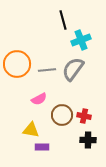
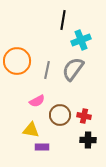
black line: rotated 24 degrees clockwise
orange circle: moved 3 px up
gray line: rotated 72 degrees counterclockwise
pink semicircle: moved 2 px left, 2 px down
brown circle: moved 2 px left
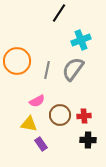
black line: moved 4 px left, 7 px up; rotated 24 degrees clockwise
red cross: rotated 16 degrees counterclockwise
yellow triangle: moved 2 px left, 6 px up
purple rectangle: moved 1 px left, 3 px up; rotated 56 degrees clockwise
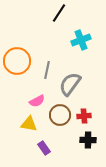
gray semicircle: moved 3 px left, 15 px down
purple rectangle: moved 3 px right, 4 px down
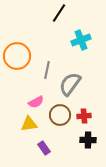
orange circle: moved 5 px up
pink semicircle: moved 1 px left, 1 px down
yellow triangle: rotated 18 degrees counterclockwise
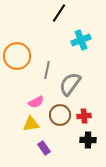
yellow triangle: moved 2 px right
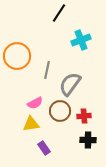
pink semicircle: moved 1 px left, 1 px down
brown circle: moved 4 px up
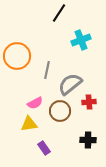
gray semicircle: rotated 15 degrees clockwise
red cross: moved 5 px right, 14 px up
yellow triangle: moved 2 px left
